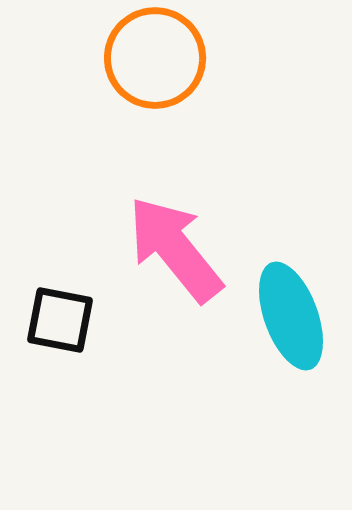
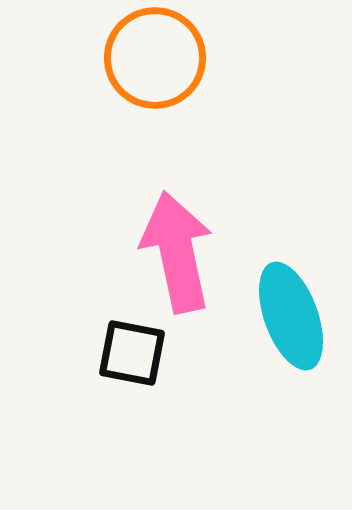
pink arrow: moved 2 px right, 3 px down; rotated 27 degrees clockwise
black square: moved 72 px right, 33 px down
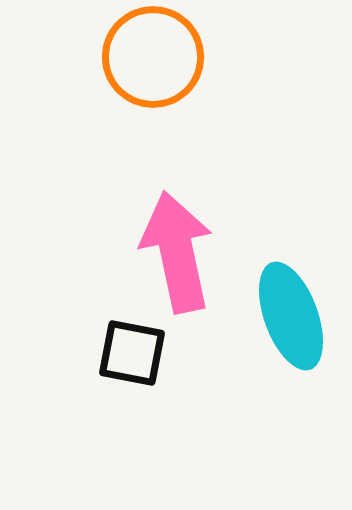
orange circle: moved 2 px left, 1 px up
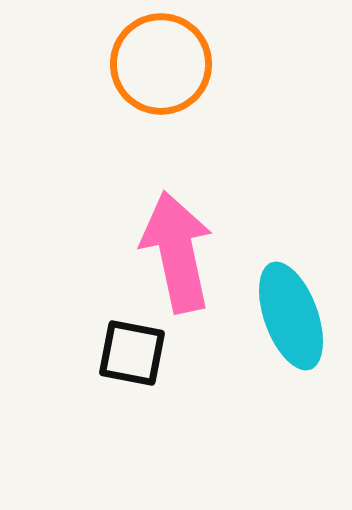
orange circle: moved 8 px right, 7 px down
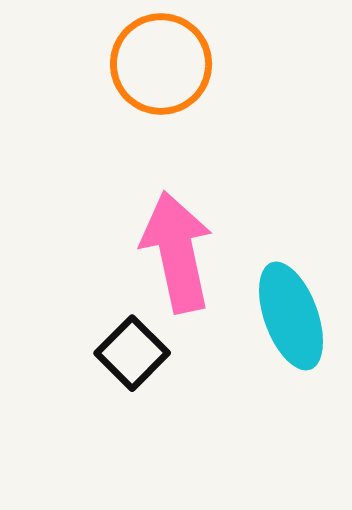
black square: rotated 34 degrees clockwise
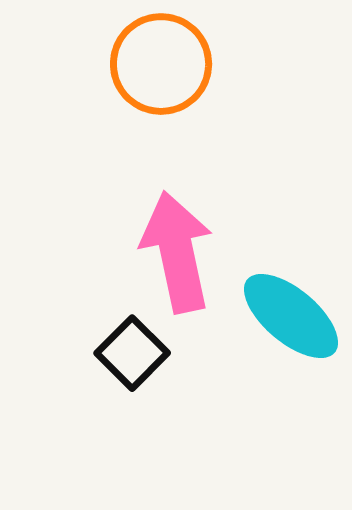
cyan ellipse: rotated 30 degrees counterclockwise
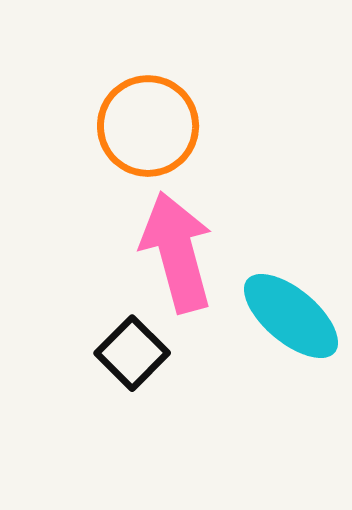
orange circle: moved 13 px left, 62 px down
pink arrow: rotated 3 degrees counterclockwise
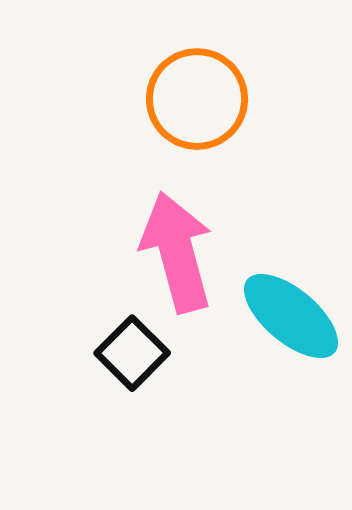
orange circle: moved 49 px right, 27 px up
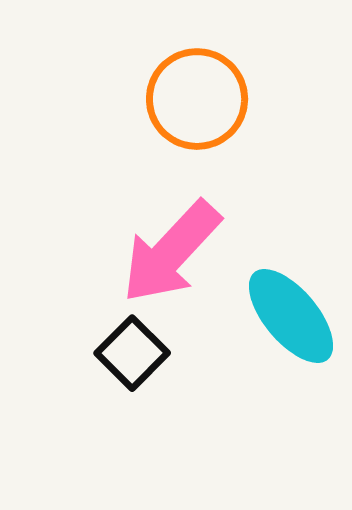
pink arrow: moved 6 px left; rotated 122 degrees counterclockwise
cyan ellipse: rotated 10 degrees clockwise
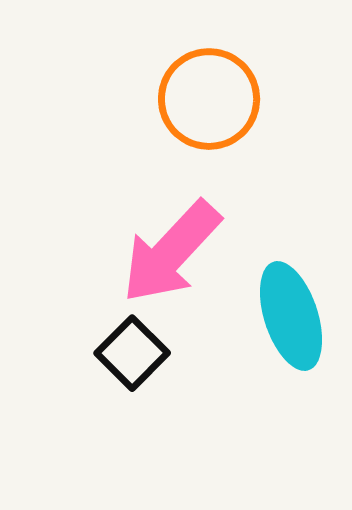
orange circle: moved 12 px right
cyan ellipse: rotated 22 degrees clockwise
